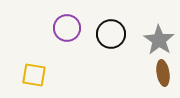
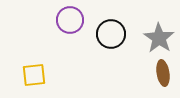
purple circle: moved 3 px right, 8 px up
gray star: moved 2 px up
yellow square: rotated 15 degrees counterclockwise
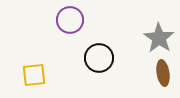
black circle: moved 12 px left, 24 px down
